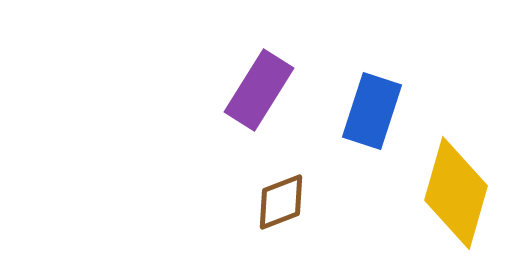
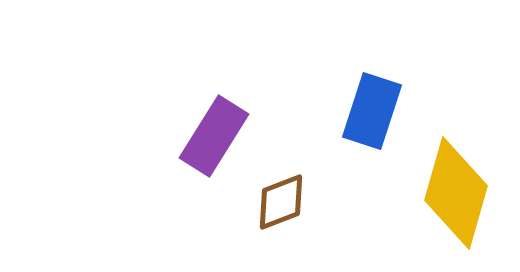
purple rectangle: moved 45 px left, 46 px down
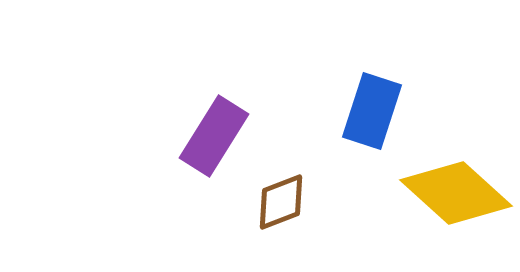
yellow diamond: rotated 64 degrees counterclockwise
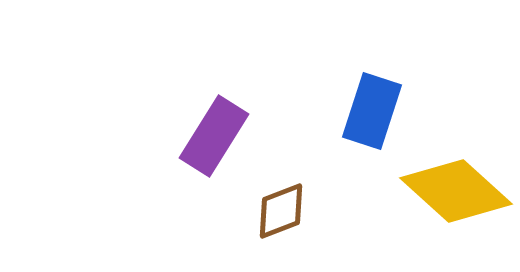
yellow diamond: moved 2 px up
brown diamond: moved 9 px down
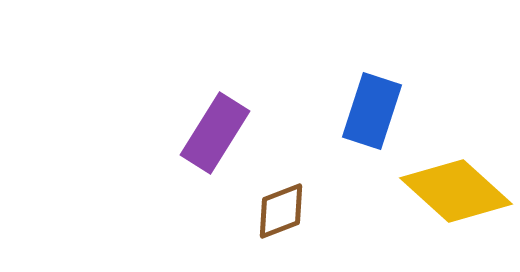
purple rectangle: moved 1 px right, 3 px up
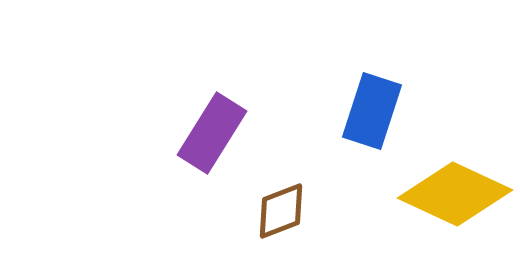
purple rectangle: moved 3 px left
yellow diamond: moved 1 px left, 3 px down; rotated 17 degrees counterclockwise
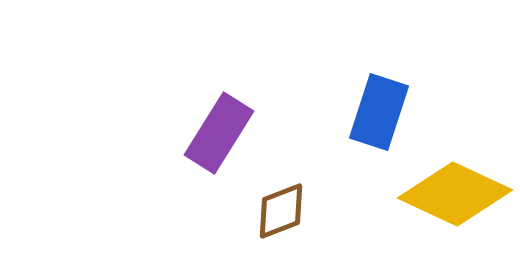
blue rectangle: moved 7 px right, 1 px down
purple rectangle: moved 7 px right
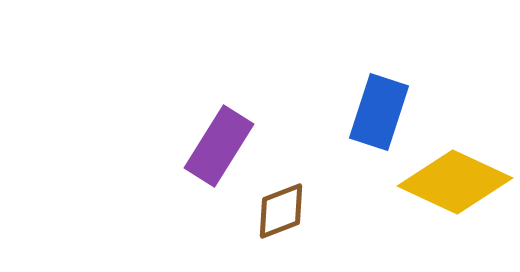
purple rectangle: moved 13 px down
yellow diamond: moved 12 px up
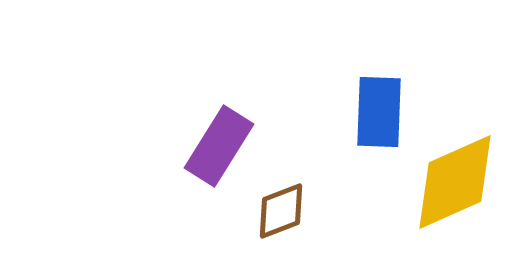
blue rectangle: rotated 16 degrees counterclockwise
yellow diamond: rotated 49 degrees counterclockwise
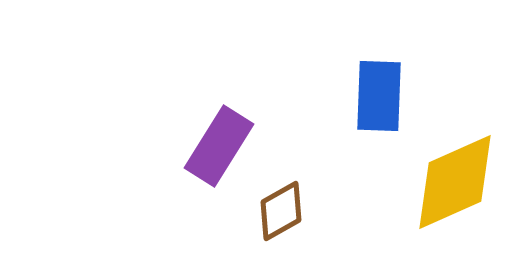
blue rectangle: moved 16 px up
brown diamond: rotated 8 degrees counterclockwise
